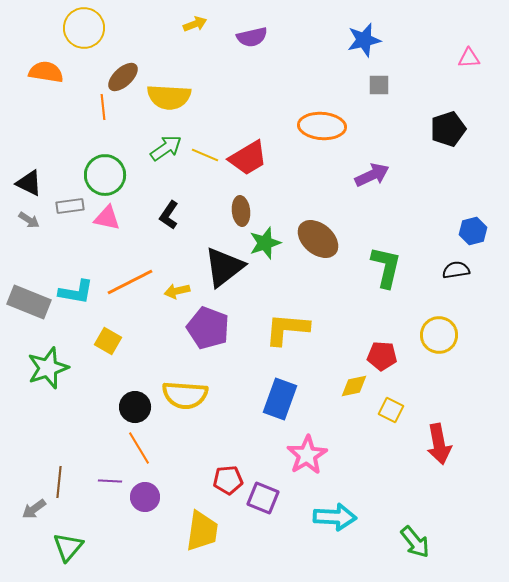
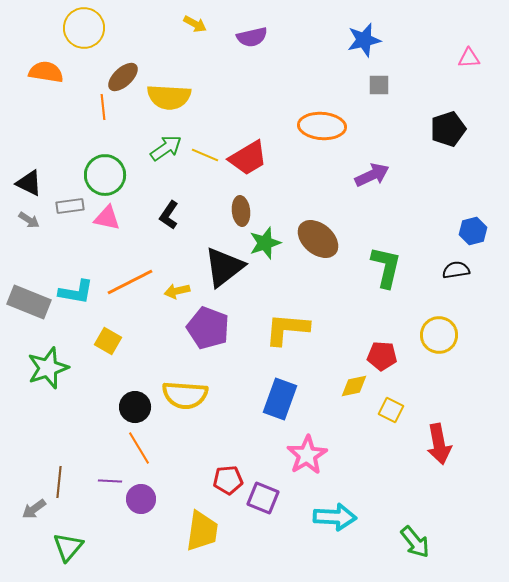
yellow arrow at (195, 24): rotated 50 degrees clockwise
purple circle at (145, 497): moved 4 px left, 2 px down
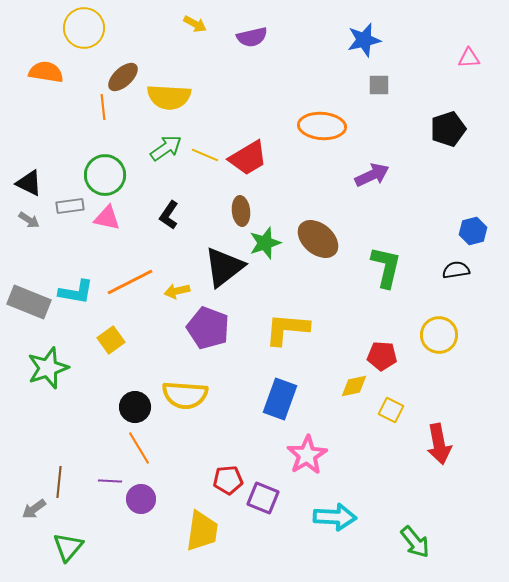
yellow square at (108, 341): moved 3 px right, 1 px up; rotated 24 degrees clockwise
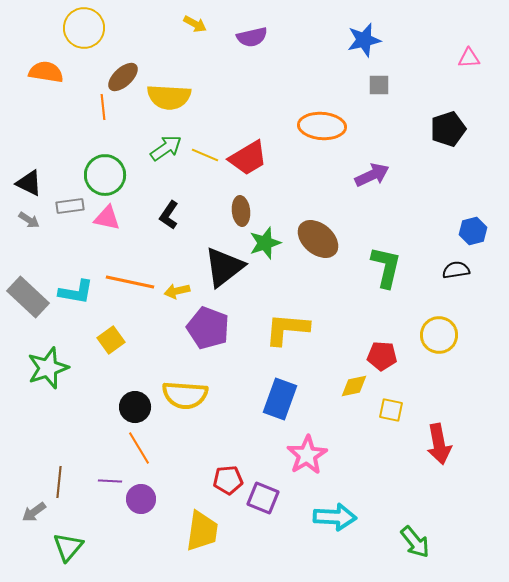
orange line at (130, 282): rotated 39 degrees clockwise
gray rectangle at (29, 302): moved 1 px left, 5 px up; rotated 21 degrees clockwise
yellow square at (391, 410): rotated 15 degrees counterclockwise
gray arrow at (34, 509): moved 3 px down
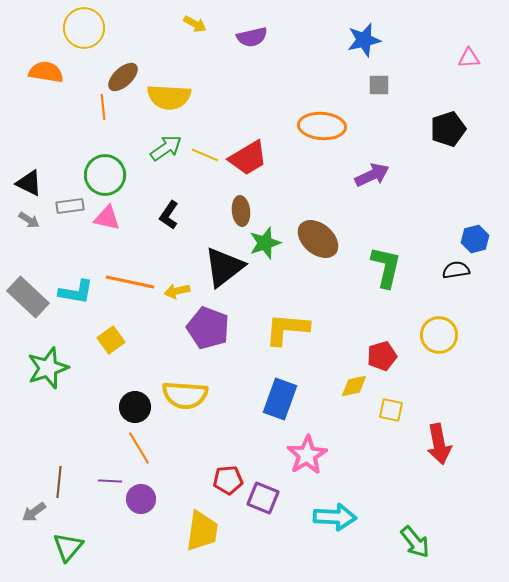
blue hexagon at (473, 231): moved 2 px right, 8 px down
red pentagon at (382, 356): rotated 20 degrees counterclockwise
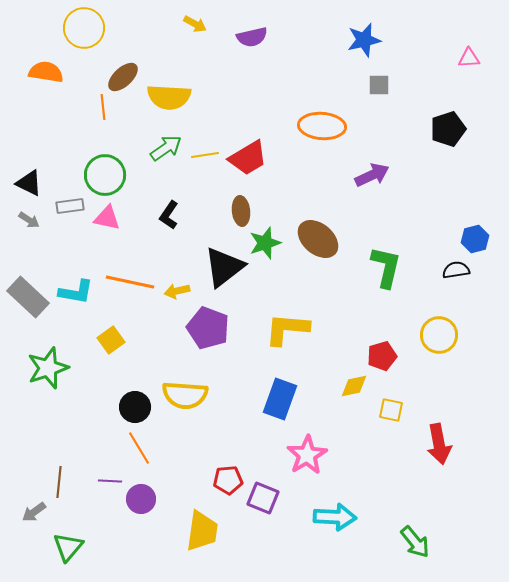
yellow line at (205, 155): rotated 32 degrees counterclockwise
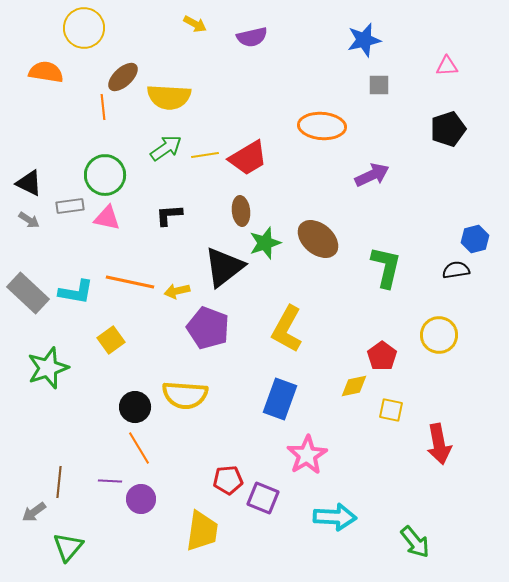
pink triangle at (469, 58): moved 22 px left, 8 px down
black L-shape at (169, 215): rotated 52 degrees clockwise
gray rectangle at (28, 297): moved 4 px up
yellow L-shape at (287, 329): rotated 66 degrees counterclockwise
red pentagon at (382, 356): rotated 20 degrees counterclockwise
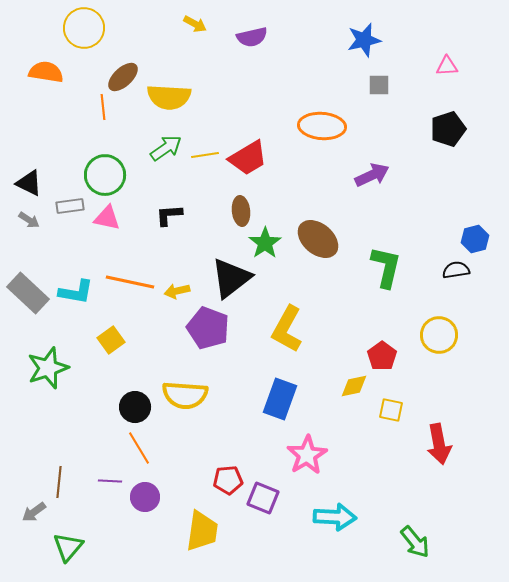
green star at (265, 243): rotated 16 degrees counterclockwise
black triangle at (224, 267): moved 7 px right, 11 px down
purple circle at (141, 499): moved 4 px right, 2 px up
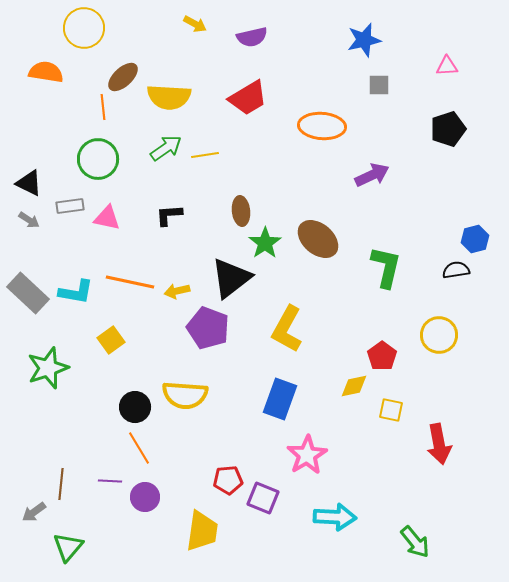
red trapezoid at (248, 158): moved 60 px up
green circle at (105, 175): moved 7 px left, 16 px up
brown line at (59, 482): moved 2 px right, 2 px down
